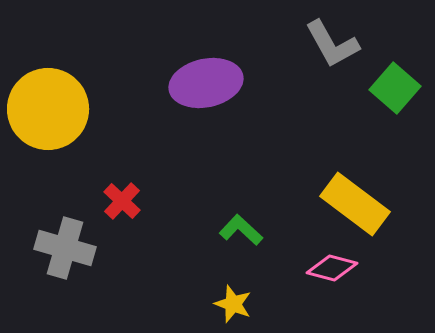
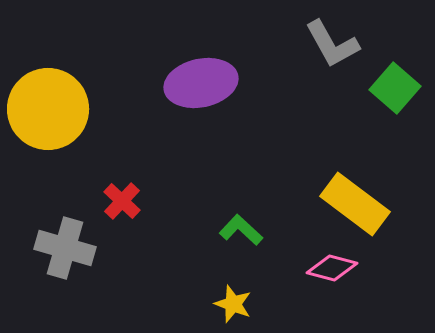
purple ellipse: moved 5 px left
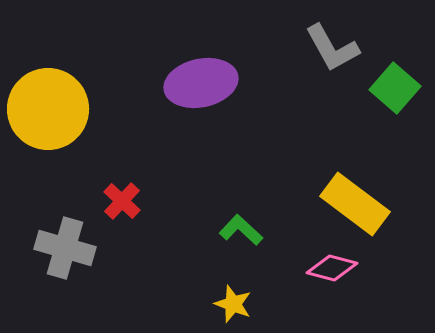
gray L-shape: moved 4 px down
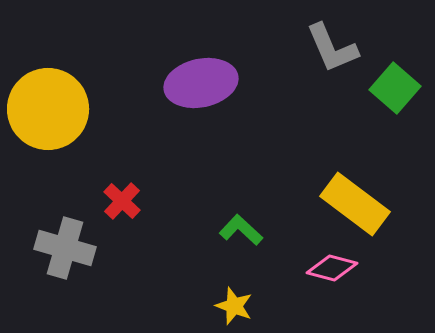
gray L-shape: rotated 6 degrees clockwise
yellow star: moved 1 px right, 2 px down
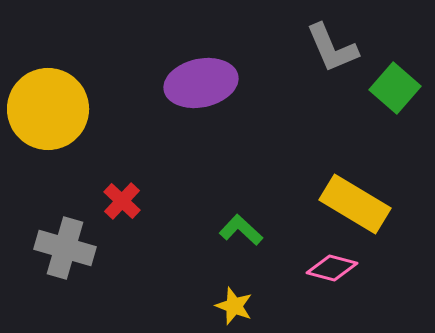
yellow rectangle: rotated 6 degrees counterclockwise
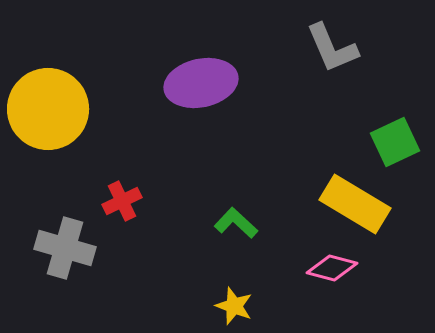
green square: moved 54 px down; rotated 24 degrees clockwise
red cross: rotated 21 degrees clockwise
green L-shape: moved 5 px left, 7 px up
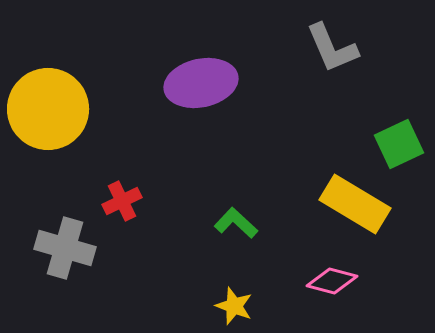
green square: moved 4 px right, 2 px down
pink diamond: moved 13 px down
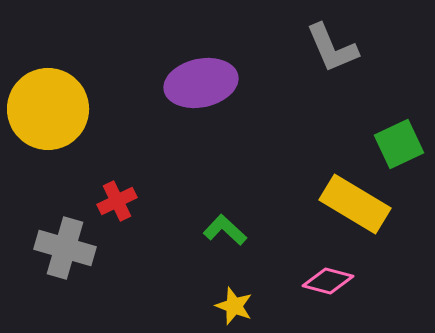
red cross: moved 5 px left
green L-shape: moved 11 px left, 7 px down
pink diamond: moved 4 px left
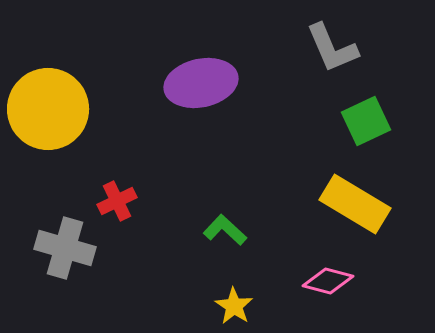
green square: moved 33 px left, 23 px up
yellow star: rotated 12 degrees clockwise
